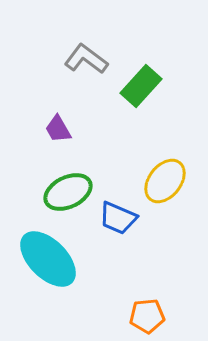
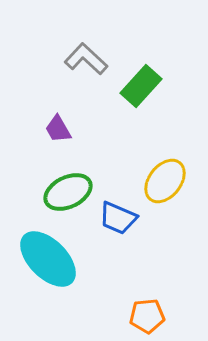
gray L-shape: rotated 6 degrees clockwise
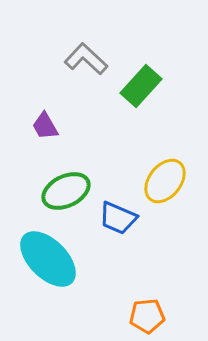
purple trapezoid: moved 13 px left, 3 px up
green ellipse: moved 2 px left, 1 px up
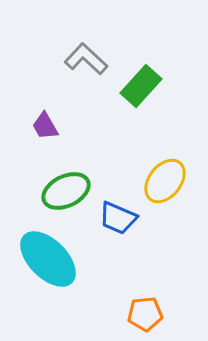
orange pentagon: moved 2 px left, 2 px up
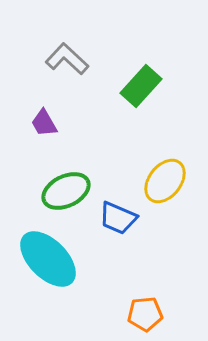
gray L-shape: moved 19 px left
purple trapezoid: moved 1 px left, 3 px up
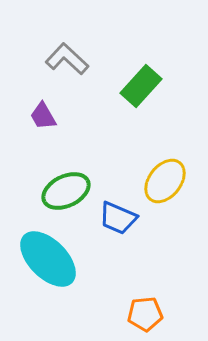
purple trapezoid: moved 1 px left, 7 px up
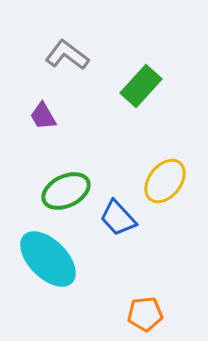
gray L-shape: moved 4 px up; rotated 6 degrees counterclockwise
blue trapezoid: rotated 24 degrees clockwise
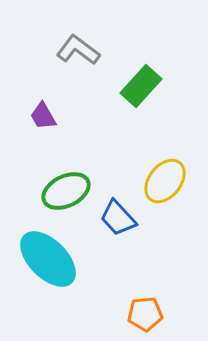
gray L-shape: moved 11 px right, 5 px up
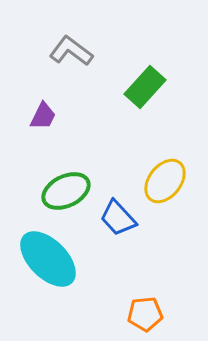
gray L-shape: moved 7 px left, 1 px down
green rectangle: moved 4 px right, 1 px down
purple trapezoid: rotated 124 degrees counterclockwise
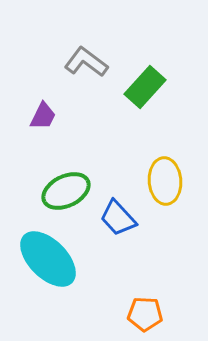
gray L-shape: moved 15 px right, 11 px down
yellow ellipse: rotated 42 degrees counterclockwise
orange pentagon: rotated 8 degrees clockwise
